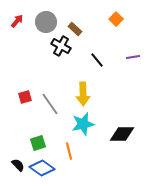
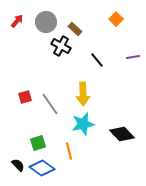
black diamond: rotated 45 degrees clockwise
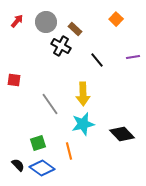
red square: moved 11 px left, 17 px up; rotated 24 degrees clockwise
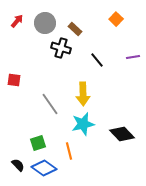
gray circle: moved 1 px left, 1 px down
black cross: moved 2 px down; rotated 12 degrees counterclockwise
blue diamond: moved 2 px right
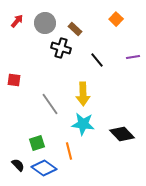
cyan star: rotated 20 degrees clockwise
green square: moved 1 px left
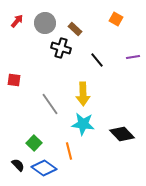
orange square: rotated 16 degrees counterclockwise
green square: moved 3 px left; rotated 28 degrees counterclockwise
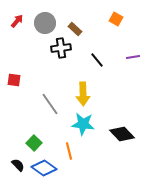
black cross: rotated 24 degrees counterclockwise
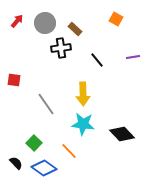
gray line: moved 4 px left
orange line: rotated 30 degrees counterclockwise
black semicircle: moved 2 px left, 2 px up
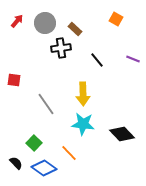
purple line: moved 2 px down; rotated 32 degrees clockwise
orange line: moved 2 px down
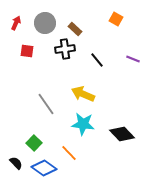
red arrow: moved 1 px left, 2 px down; rotated 16 degrees counterclockwise
black cross: moved 4 px right, 1 px down
red square: moved 13 px right, 29 px up
yellow arrow: rotated 115 degrees clockwise
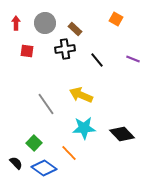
red arrow: rotated 24 degrees counterclockwise
yellow arrow: moved 2 px left, 1 px down
cyan star: moved 1 px right, 4 px down; rotated 10 degrees counterclockwise
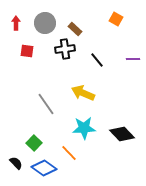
purple line: rotated 24 degrees counterclockwise
yellow arrow: moved 2 px right, 2 px up
